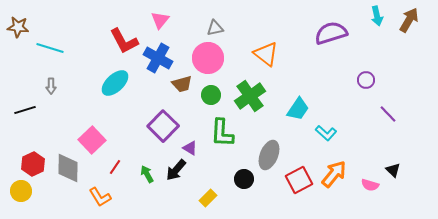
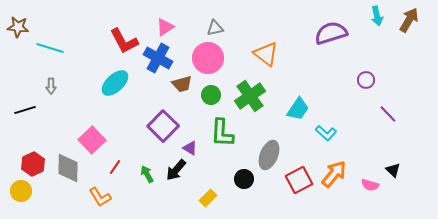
pink triangle: moved 5 px right, 7 px down; rotated 18 degrees clockwise
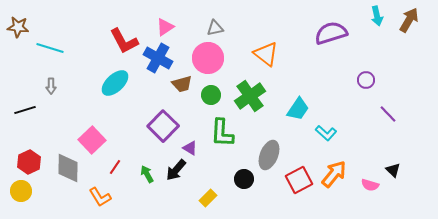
red hexagon: moved 4 px left, 2 px up
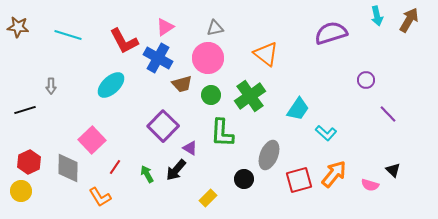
cyan line: moved 18 px right, 13 px up
cyan ellipse: moved 4 px left, 2 px down
red square: rotated 12 degrees clockwise
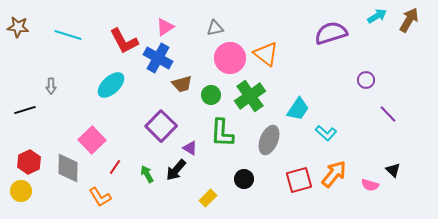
cyan arrow: rotated 108 degrees counterclockwise
pink circle: moved 22 px right
purple square: moved 2 px left
gray ellipse: moved 15 px up
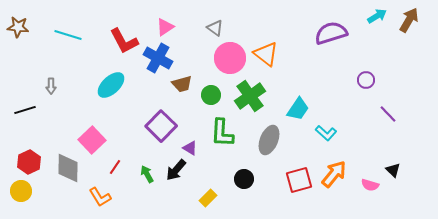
gray triangle: rotated 48 degrees clockwise
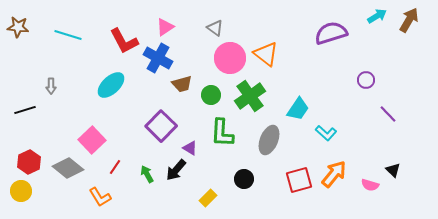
gray diamond: rotated 52 degrees counterclockwise
